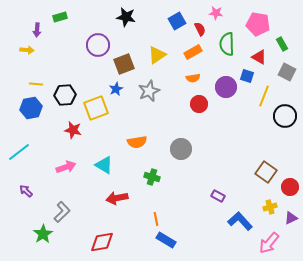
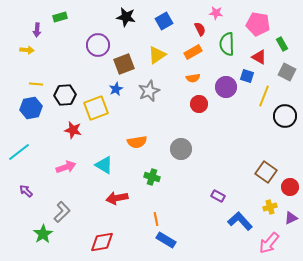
blue square at (177, 21): moved 13 px left
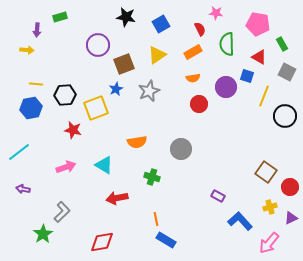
blue square at (164, 21): moved 3 px left, 3 px down
purple arrow at (26, 191): moved 3 px left, 2 px up; rotated 32 degrees counterclockwise
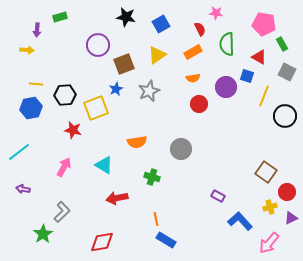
pink pentagon at (258, 24): moved 6 px right
pink arrow at (66, 167): moved 2 px left; rotated 42 degrees counterclockwise
red circle at (290, 187): moved 3 px left, 5 px down
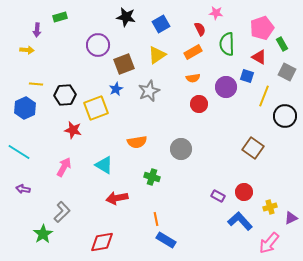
pink pentagon at (264, 24): moved 2 px left, 4 px down; rotated 30 degrees counterclockwise
blue hexagon at (31, 108): moved 6 px left; rotated 15 degrees counterclockwise
cyan line at (19, 152): rotated 70 degrees clockwise
brown square at (266, 172): moved 13 px left, 24 px up
red circle at (287, 192): moved 43 px left
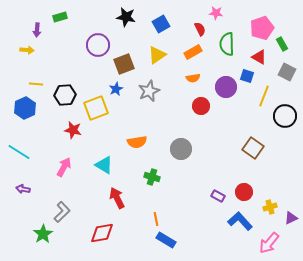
red circle at (199, 104): moved 2 px right, 2 px down
red arrow at (117, 198): rotated 75 degrees clockwise
red diamond at (102, 242): moved 9 px up
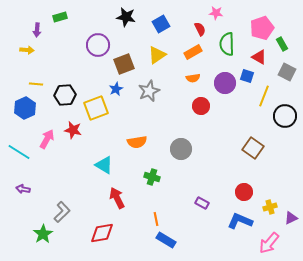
purple circle at (226, 87): moved 1 px left, 4 px up
pink arrow at (64, 167): moved 17 px left, 28 px up
purple rectangle at (218, 196): moved 16 px left, 7 px down
blue L-shape at (240, 221): rotated 25 degrees counterclockwise
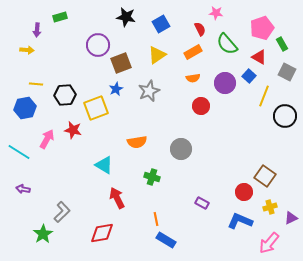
green semicircle at (227, 44): rotated 40 degrees counterclockwise
brown square at (124, 64): moved 3 px left, 1 px up
blue square at (247, 76): moved 2 px right; rotated 24 degrees clockwise
blue hexagon at (25, 108): rotated 15 degrees clockwise
brown square at (253, 148): moved 12 px right, 28 px down
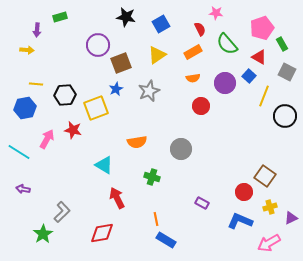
pink arrow at (269, 243): rotated 20 degrees clockwise
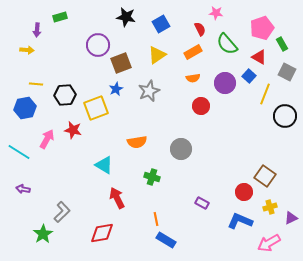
yellow line at (264, 96): moved 1 px right, 2 px up
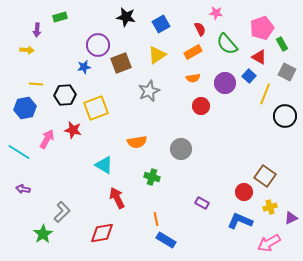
blue star at (116, 89): moved 32 px left, 22 px up; rotated 16 degrees clockwise
